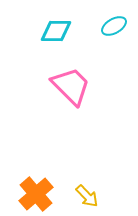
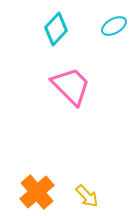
cyan diamond: moved 2 px up; rotated 48 degrees counterclockwise
orange cross: moved 1 px right, 2 px up
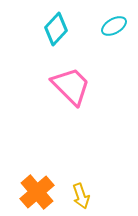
yellow arrow: moved 6 px left; rotated 25 degrees clockwise
